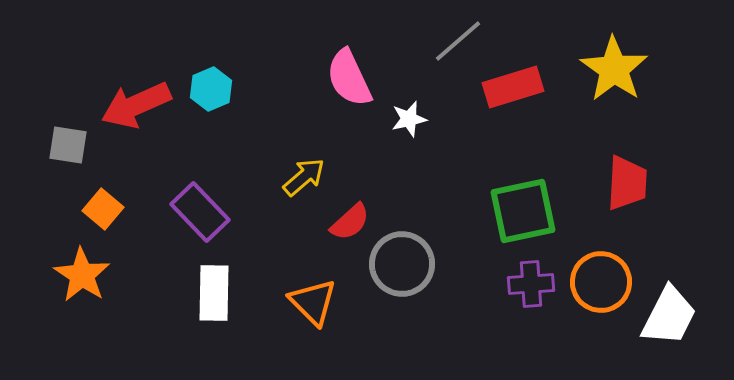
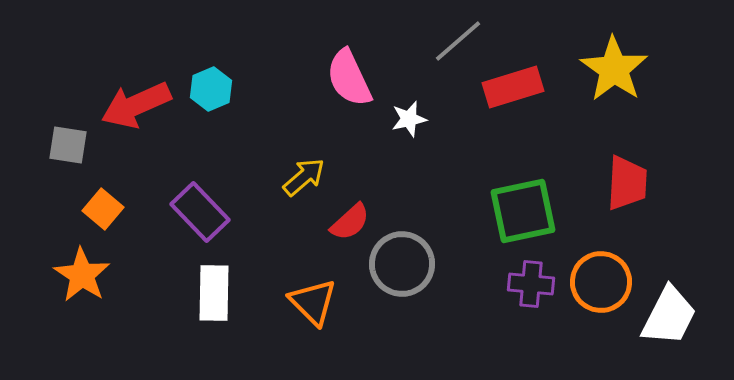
purple cross: rotated 9 degrees clockwise
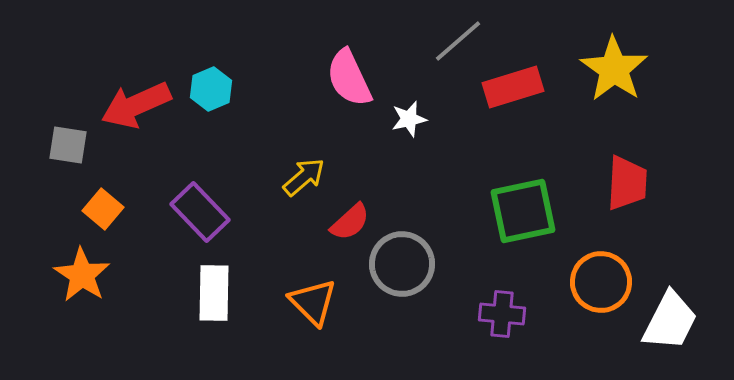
purple cross: moved 29 px left, 30 px down
white trapezoid: moved 1 px right, 5 px down
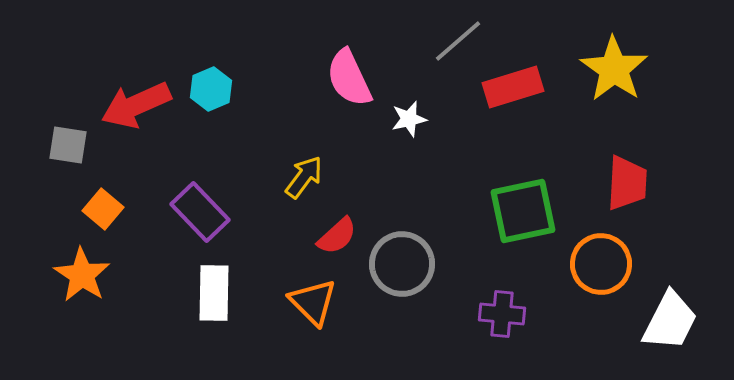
yellow arrow: rotated 12 degrees counterclockwise
red semicircle: moved 13 px left, 14 px down
orange circle: moved 18 px up
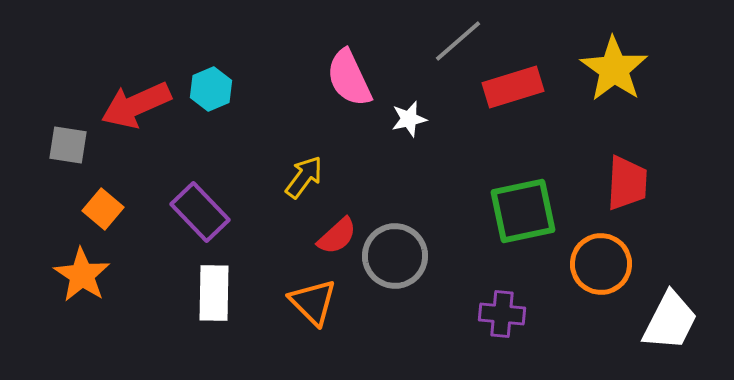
gray circle: moved 7 px left, 8 px up
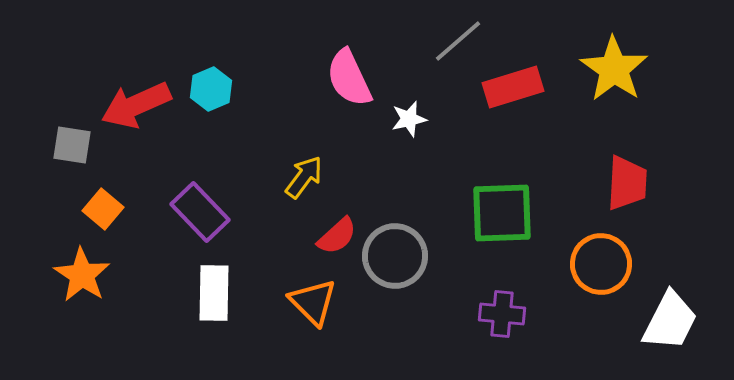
gray square: moved 4 px right
green square: moved 21 px left, 2 px down; rotated 10 degrees clockwise
